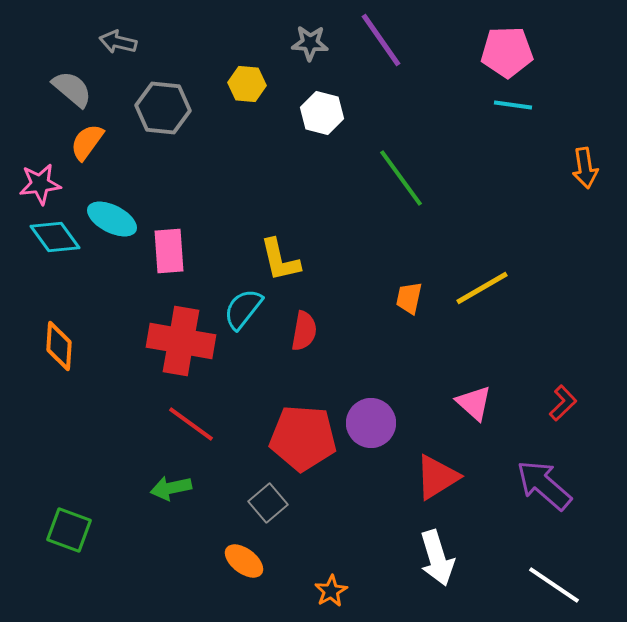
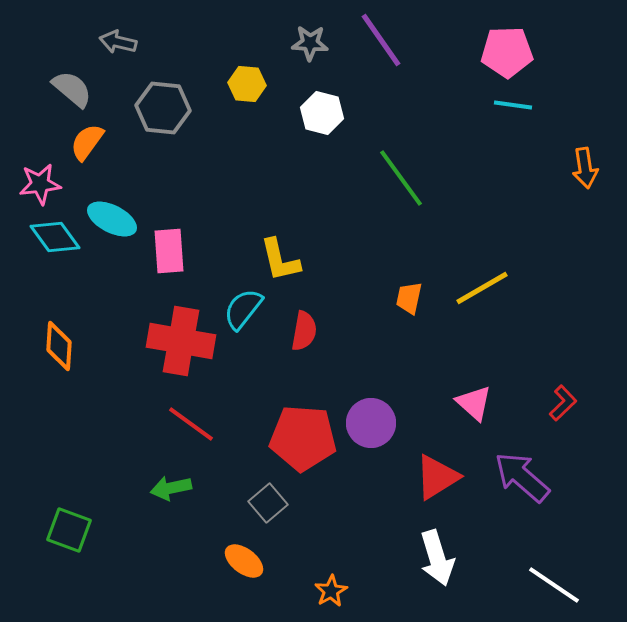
purple arrow: moved 22 px left, 8 px up
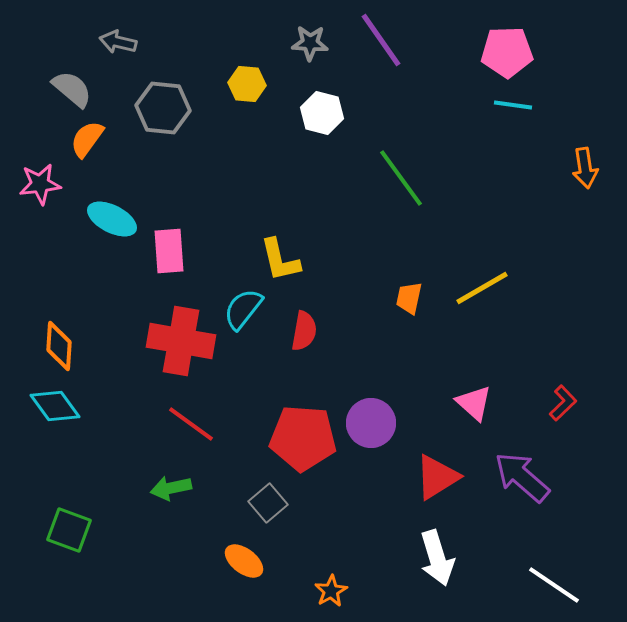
orange semicircle: moved 3 px up
cyan diamond: moved 169 px down
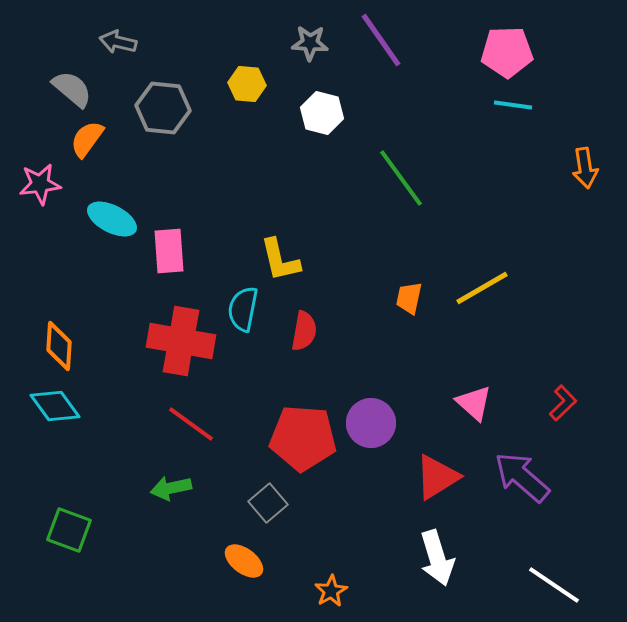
cyan semicircle: rotated 27 degrees counterclockwise
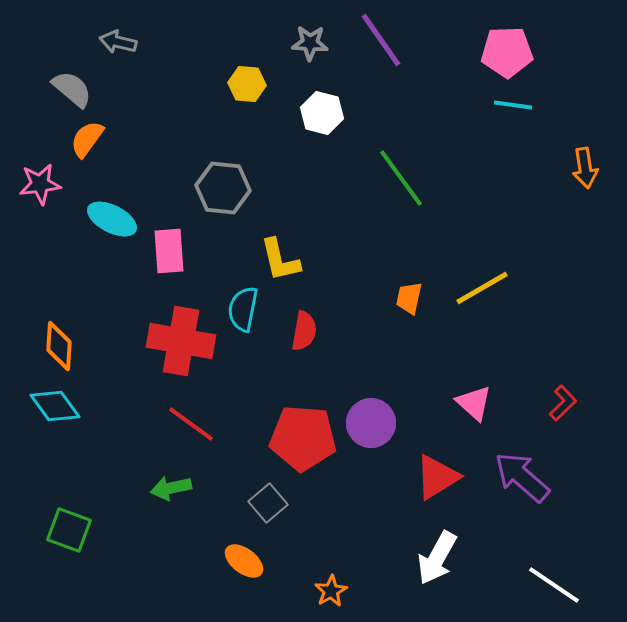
gray hexagon: moved 60 px right, 80 px down
white arrow: rotated 46 degrees clockwise
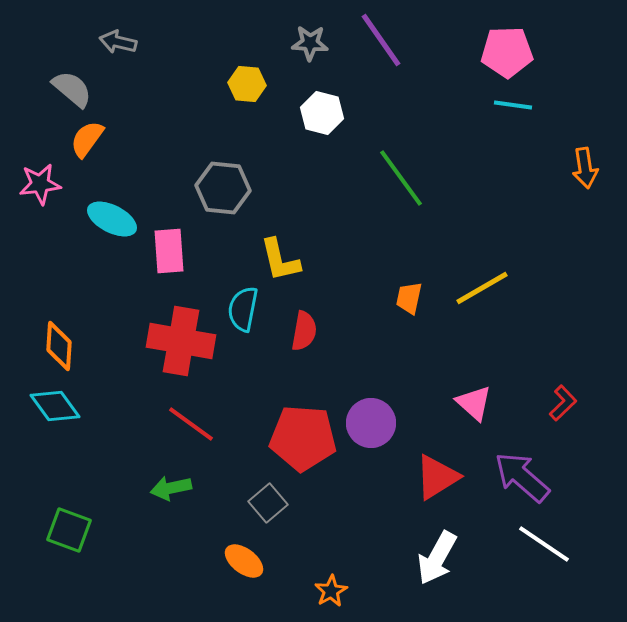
white line: moved 10 px left, 41 px up
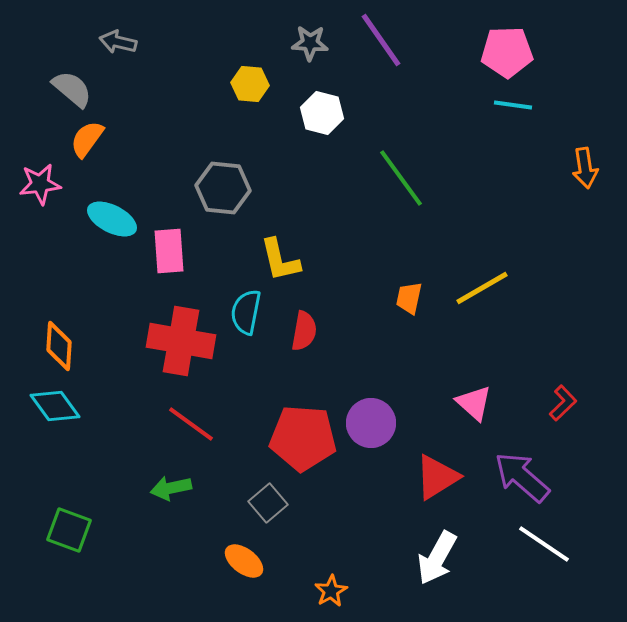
yellow hexagon: moved 3 px right
cyan semicircle: moved 3 px right, 3 px down
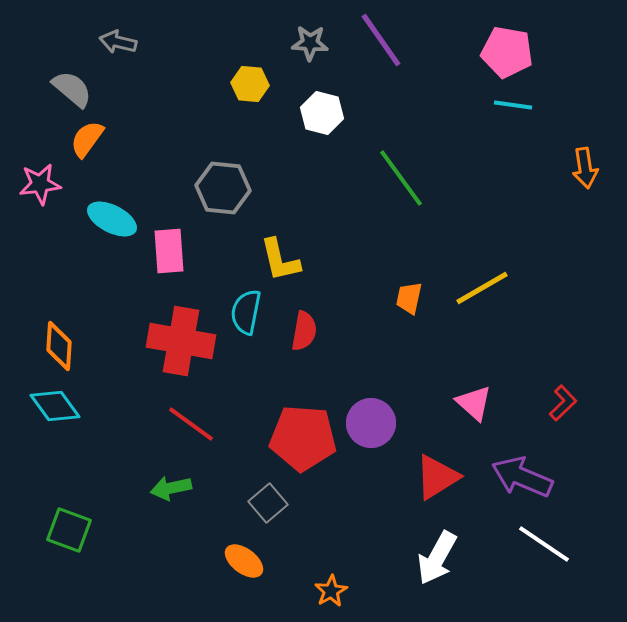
pink pentagon: rotated 12 degrees clockwise
purple arrow: rotated 18 degrees counterclockwise
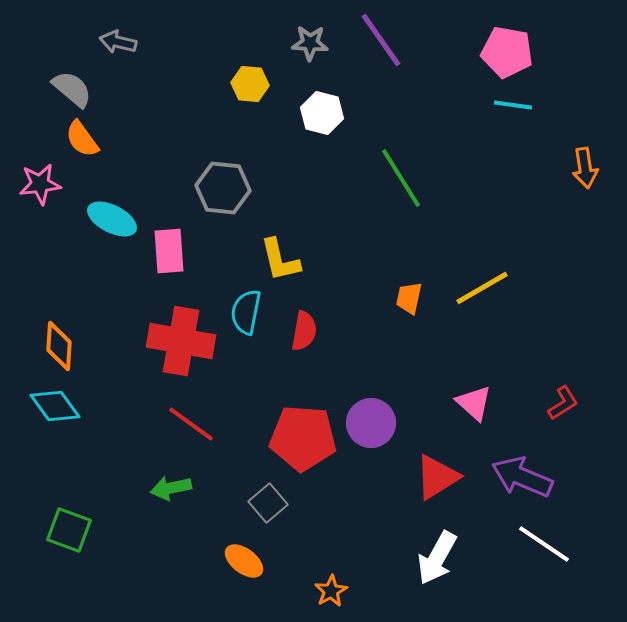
orange semicircle: moved 5 px left; rotated 72 degrees counterclockwise
green line: rotated 4 degrees clockwise
red L-shape: rotated 12 degrees clockwise
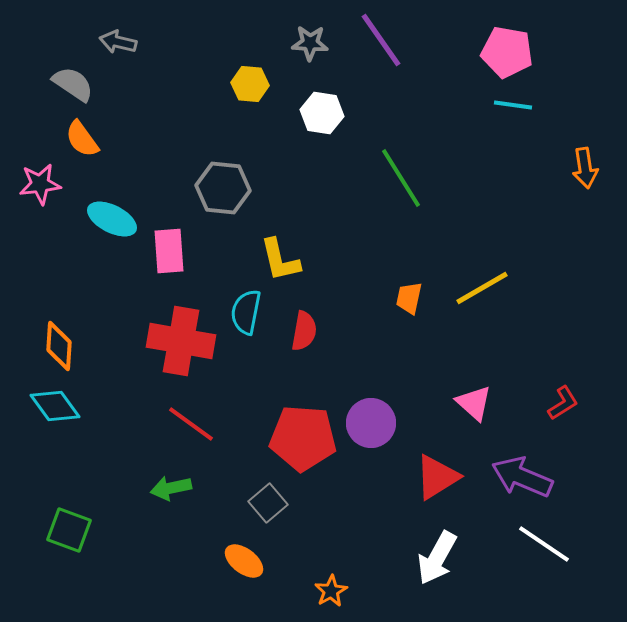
gray semicircle: moved 1 px right, 5 px up; rotated 6 degrees counterclockwise
white hexagon: rotated 6 degrees counterclockwise
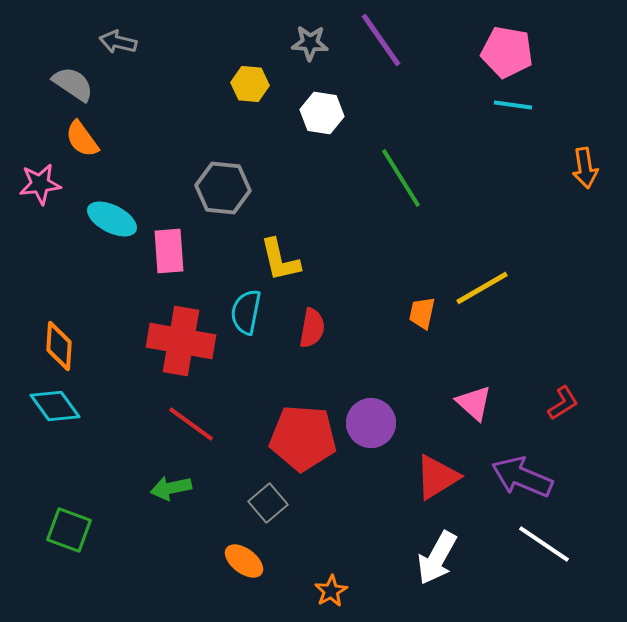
orange trapezoid: moved 13 px right, 15 px down
red semicircle: moved 8 px right, 3 px up
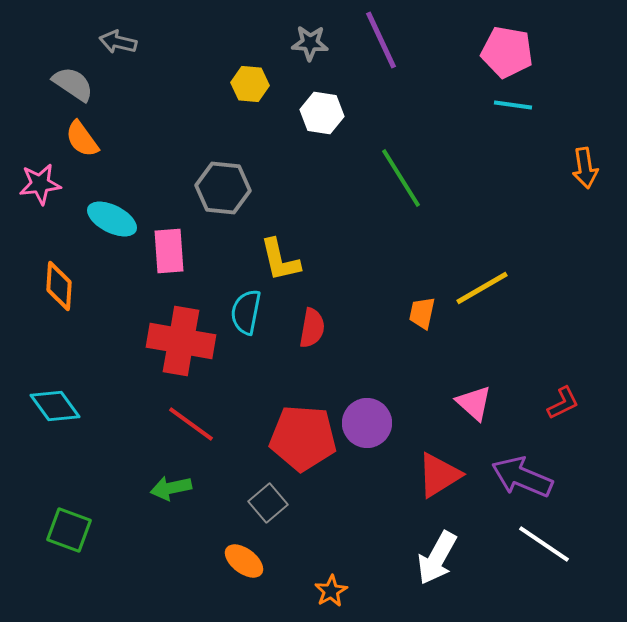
purple line: rotated 10 degrees clockwise
orange diamond: moved 60 px up
red L-shape: rotated 6 degrees clockwise
purple circle: moved 4 px left
red triangle: moved 2 px right, 2 px up
